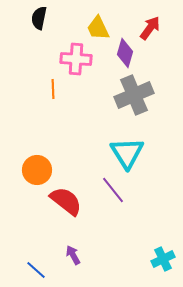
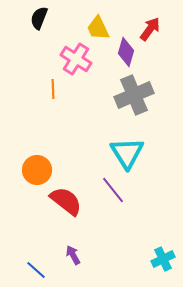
black semicircle: rotated 10 degrees clockwise
red arrow: moved 1 px down
purple diamond: moved 1 px right, 1 px up
pink cross: rotated 28 degrees clockwise
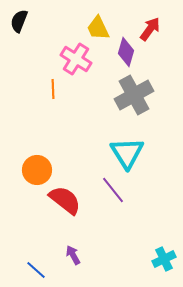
black semicircle: moved 20 px left, 3 px down
gray cross: rotated 6 degrees counterclockwise
red semicircle: moved 1 px left, 1 px up
cyan cross: moved 1 px right
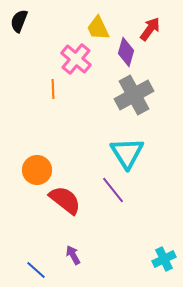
pink cross: rotated 8 degrees clockwise
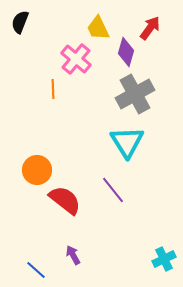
black semicircle: moved 1 px right, 1 px down
red arrow: moved 1 px up
gray cross: moved 1 px right, 1 px up
cyan triangle: moved 11 px up
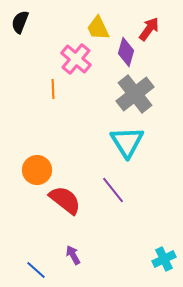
red arrow: moved 1 px left, 1 px down
gray cross: rotated 9 degrees counterclockwise
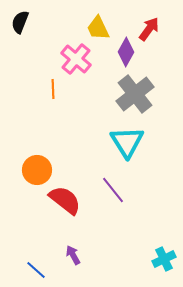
purple diamond: rotated 12 degrees clockwise
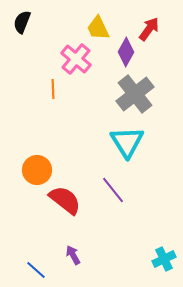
black semicircle: moved 2 px right
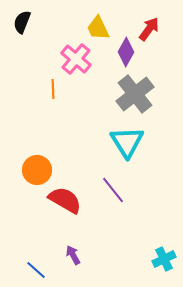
red semicircle: rotated 8 degrees counterclockwise
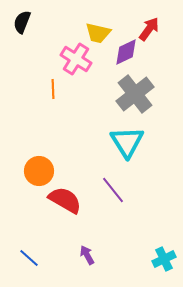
yellow trapezoid: moved 5 px down; rotated 52 degrees counterclockwise
purple diamond: rotated 36 degrees clockwise
pink cross: rotated 8 degrees counterclockwise
orange circle: moved 2 px right, 1 px down
purple arrow: moved 14 px right
blue line: moved 7 px left, 12 px up
